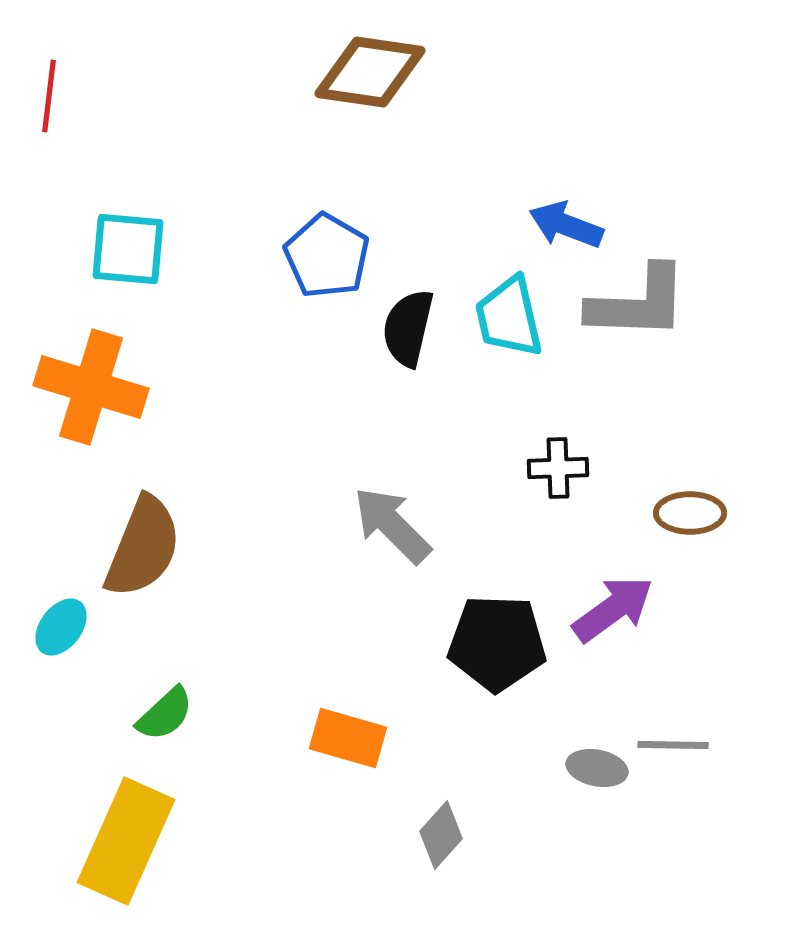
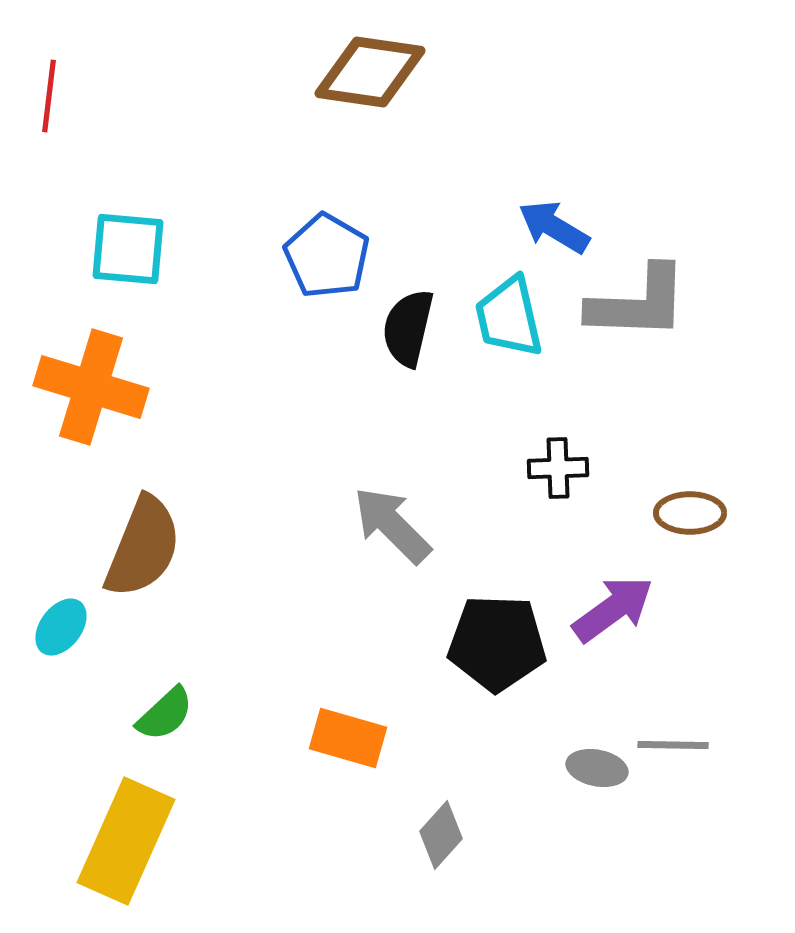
blue arrow: moved 12 px left, 2 px down; rotated 10 degrees clockwise
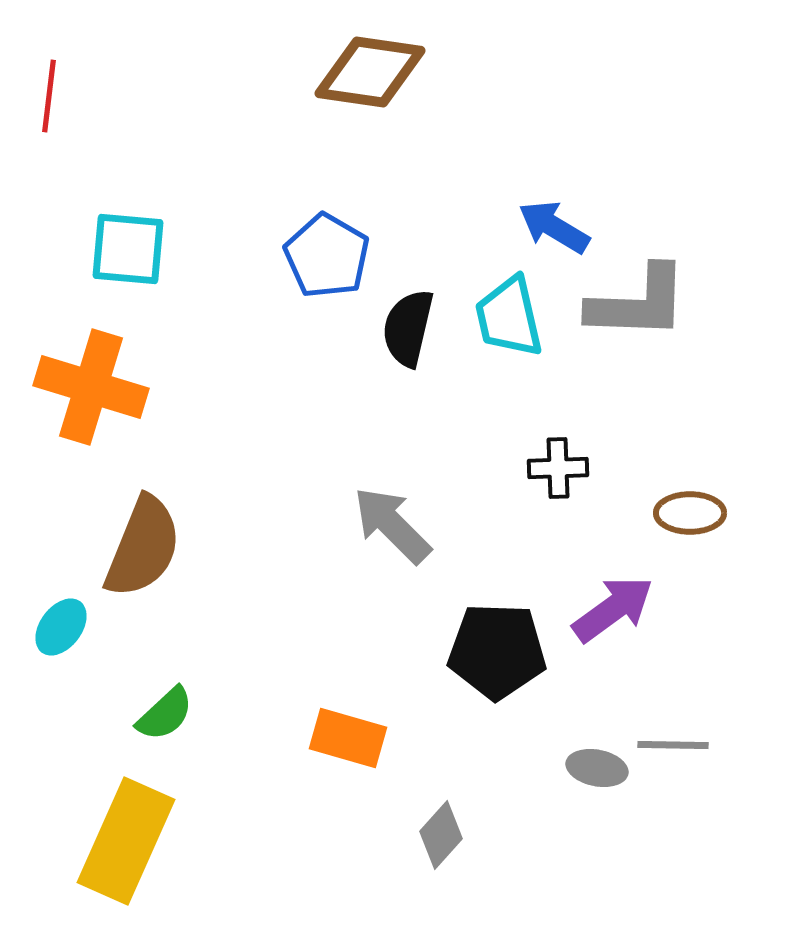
black pentagon: moved 8 px down
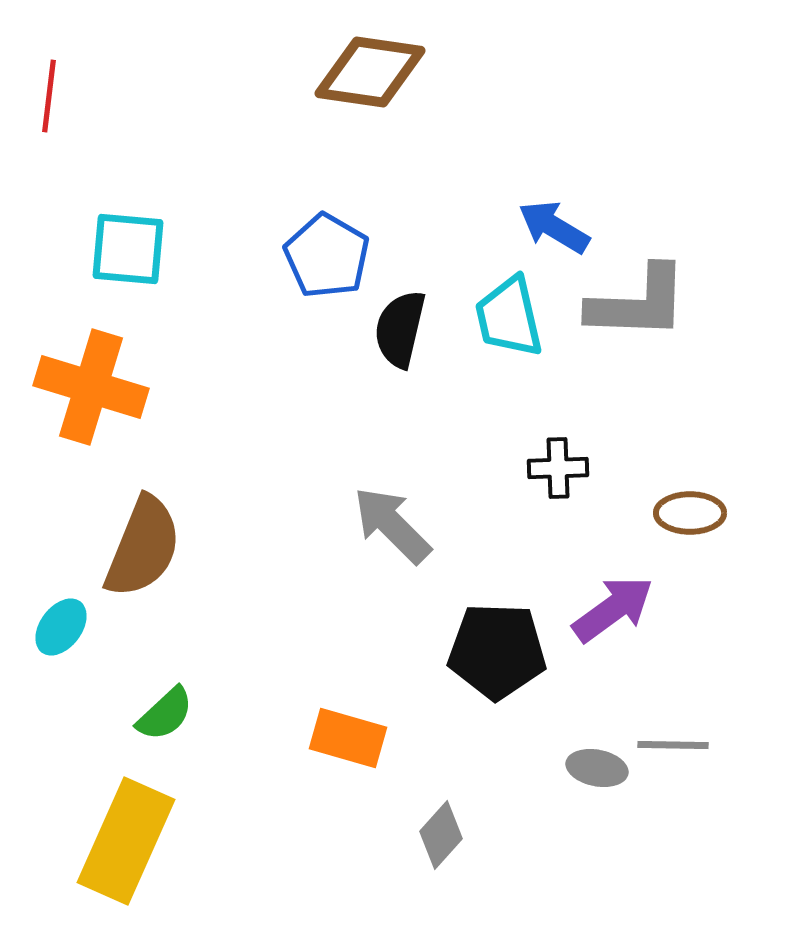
black semicircle: moved 8 px left, 1 px down
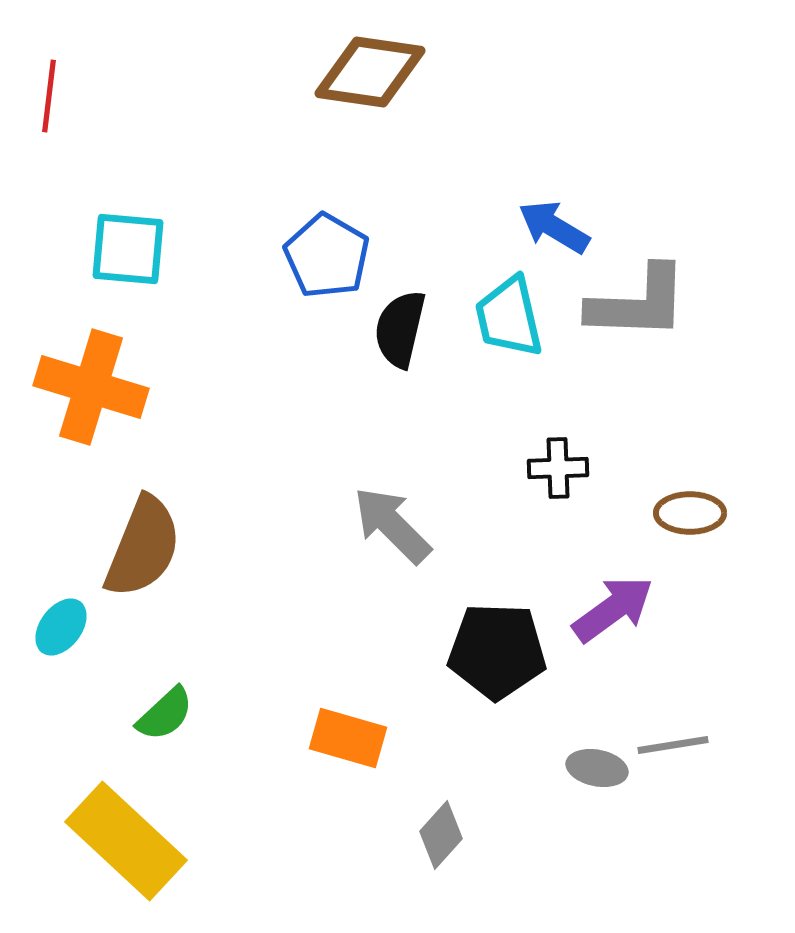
gray line: rotated 10 degrees counterclockwise
yellow rectangle: rotated 71 degrees counterclockwise
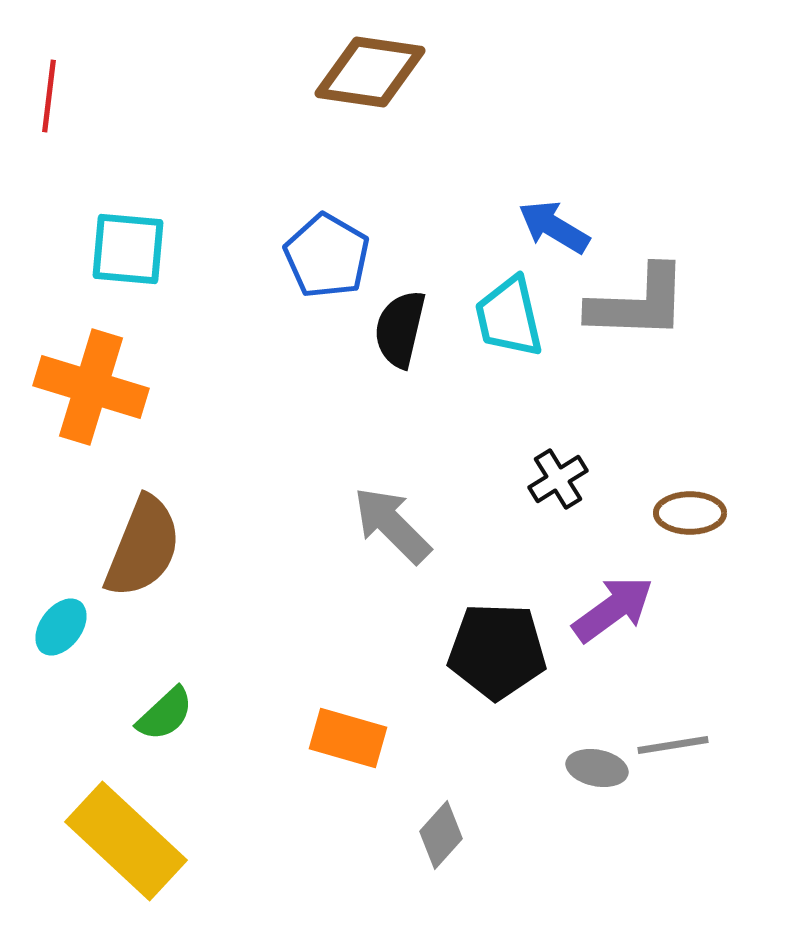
black cross: moved 11 px down; rotated 30 degrees counterclockwise
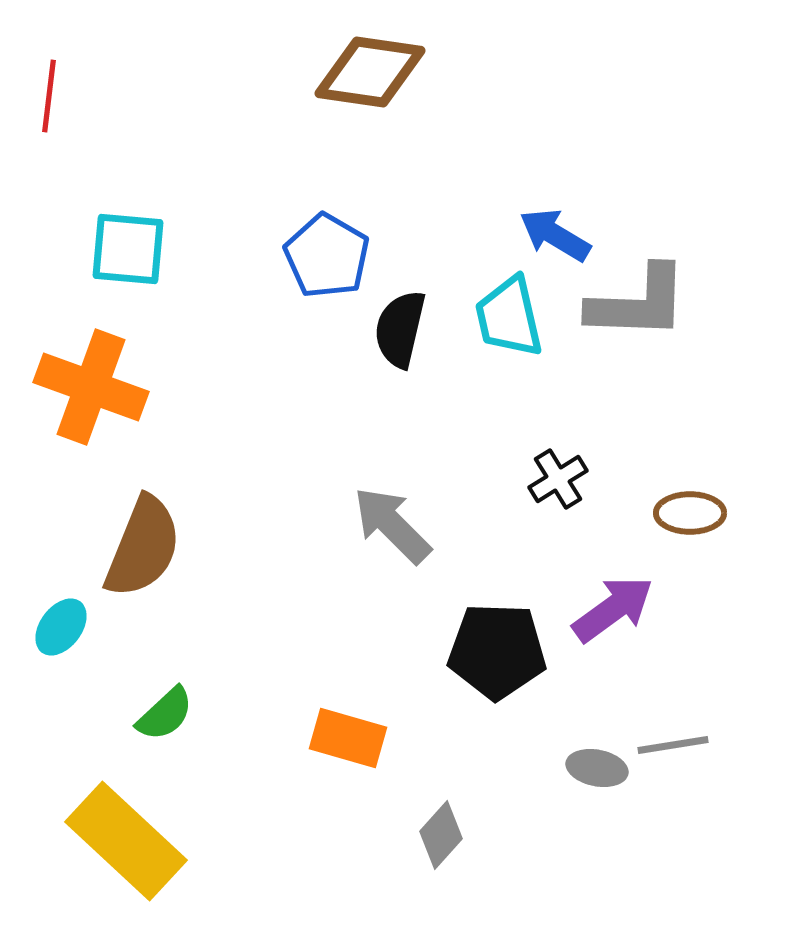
blue arrow: moved 1 px right, 8 px down
orange cross: rotated 3 degrees clockwise
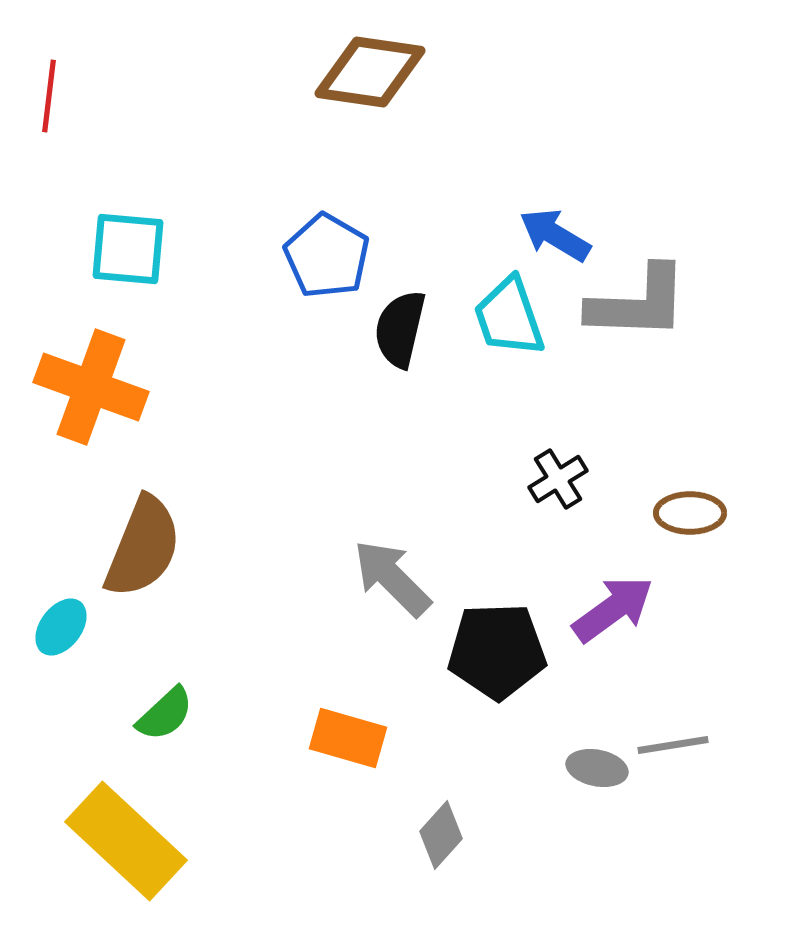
cyan trapezoid: rotated 6 degrees counterclockwise
gray arrow: moved 53 px down
black pentagon: rotated 4 degrees counterclockwise
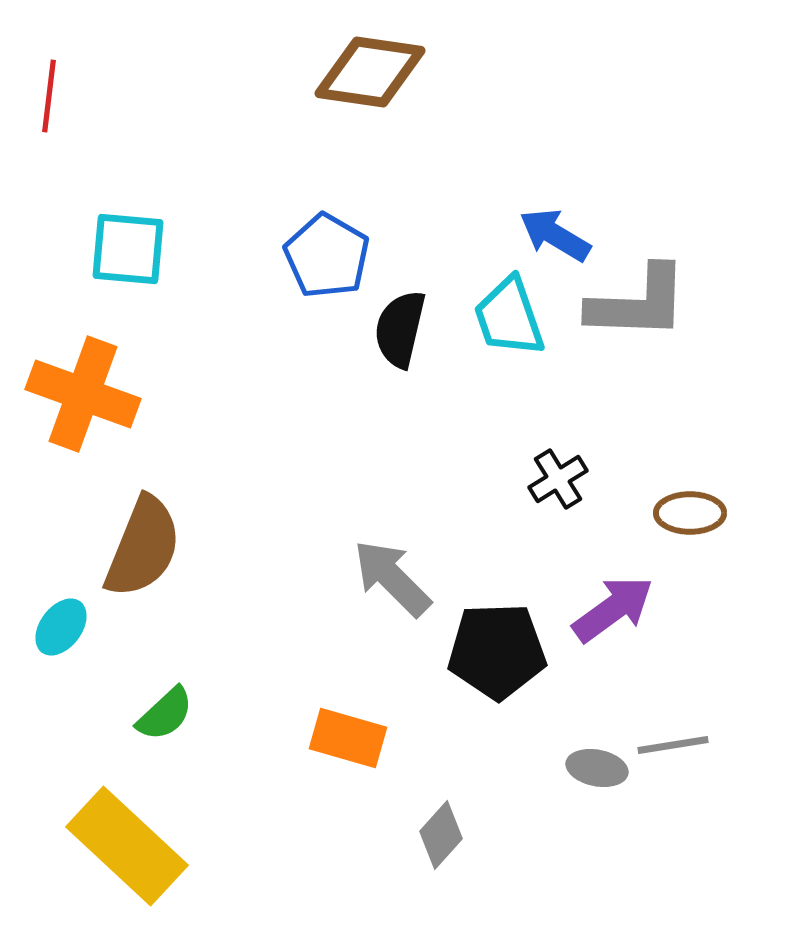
orange cross: moved 8 px left, 7 px down
yellow rectangle: moved 1 px right, 5 px down
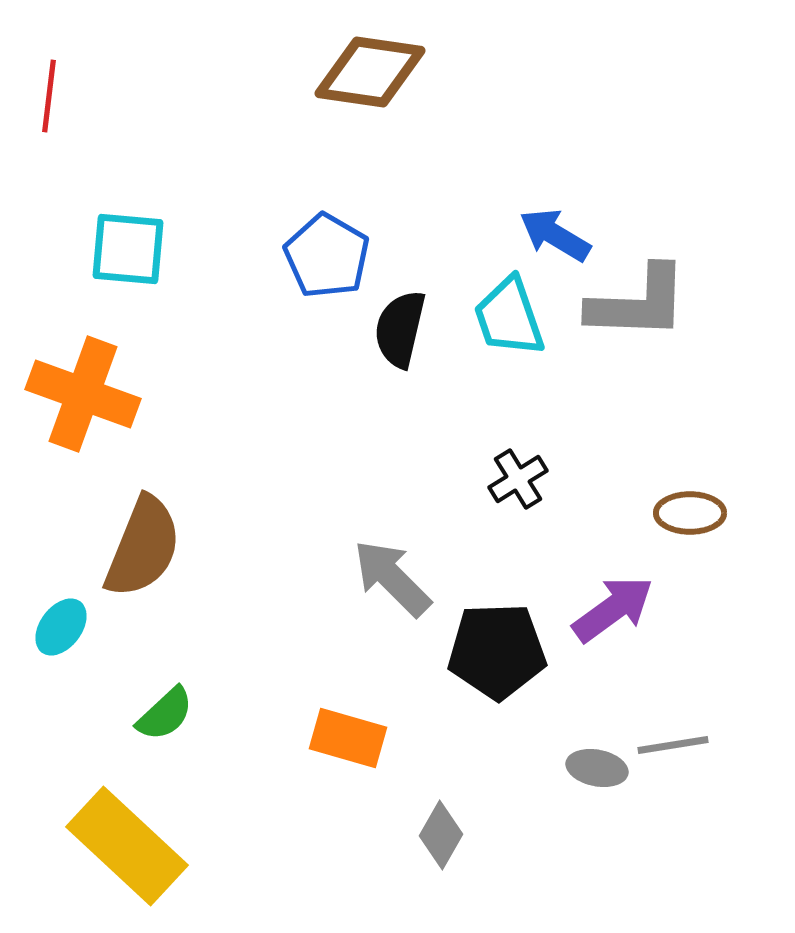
black cross: moved 40 px left
gray diamond: rotated 12 degrees counterclockwise
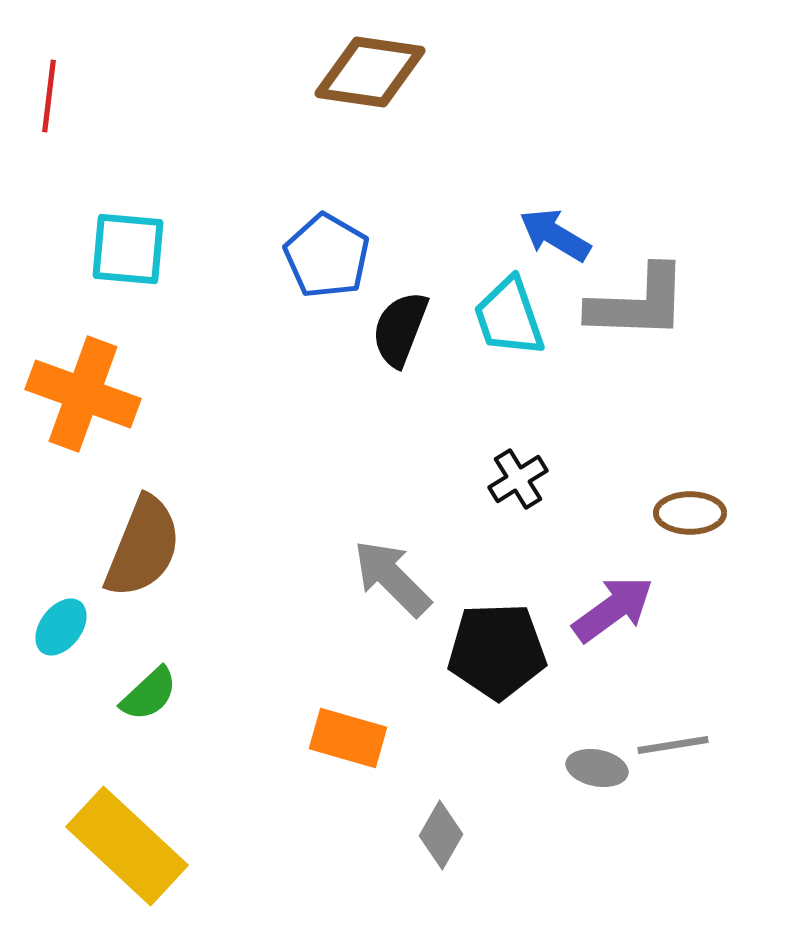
black semicircle: rotated 8 degrees clockwise
green semicircle: moved 16 px left, 20 px up
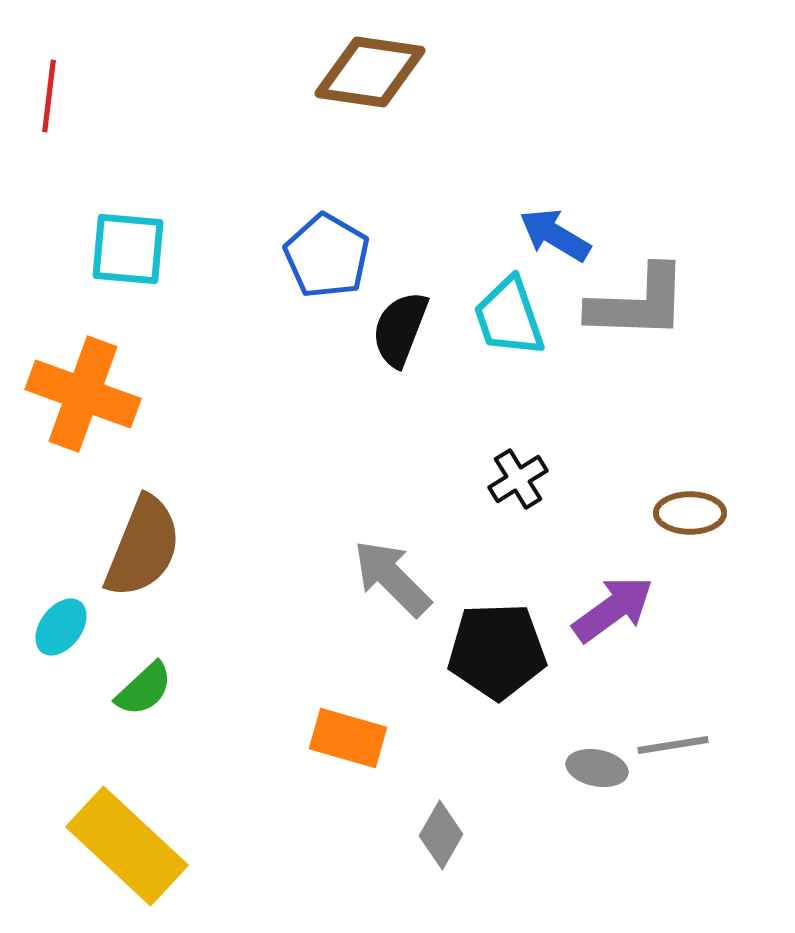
green semicircle: moved 5 px left, 5 px up
